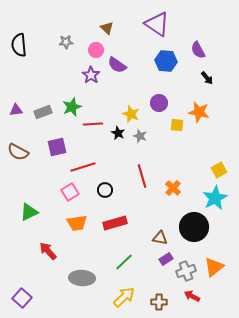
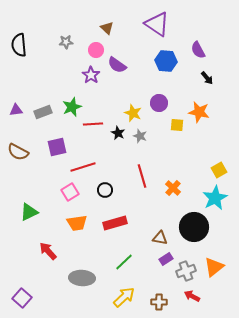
yellow star at (131, 114): moved 2 px right, 1 px up
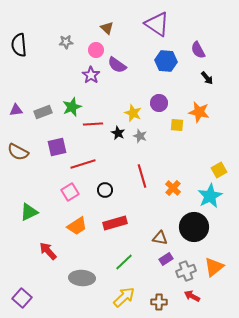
red line at (83, 167): moved 3 px up
cyan star at (215, 198): moved 5 px left, 2 px up
orange trapezoid at (77, 223): moved 3 px down; rotated 25 degrees counterclockwise
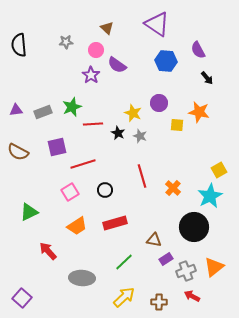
brown triangle at (160, 238): moved 6 px left, 2 px down
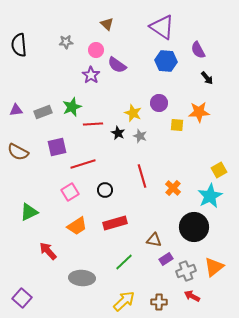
purple triangle at (157, 24): moved 5 px right, 3 px down
brown triangle at (107, 28): moved 4 px up
orange star at (199, 112): rotated 15 degrees counterclockwise
yellow arrow at (124, 297): moved 4 px down
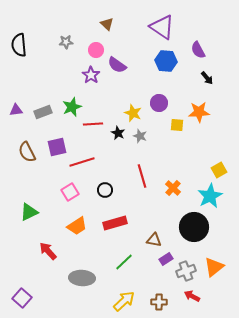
brown semicircle at (18, 152): moved 9 px right; rotated 35 degrees clockwise
red line at (83, 164): moved 1 px left, 2 px up
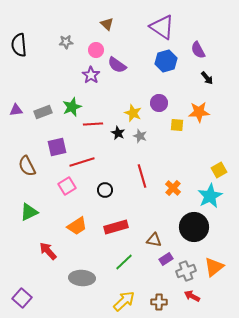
blue hexagon at (166, 61): rotated 20 degrees counterclockwise
brown semicircle at (27, 152): moved 14 px down
pink square at (70, 192): moved 3 px left, 6 px up
red rectangle at (115, 223): moved 1 px right, 4 px down
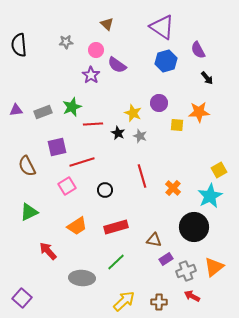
green line at (124, 262): moved 8 px left
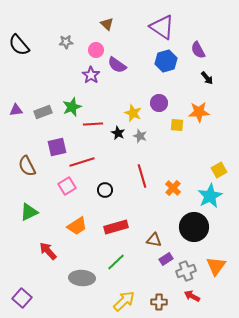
black semicircle at (19, 45): rotated 35 degrees counterclockwise
orange triangle at (214, 267): moved 2 px right, 1 px up; rotated 15 degrees counterclockwise
